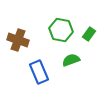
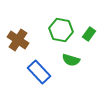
brown cross: rotated 15 degrees clockwise
green semicircle: rotated 144 degrees counterclockwise
blue rectangle: rotated 20 degrees counterclockwise
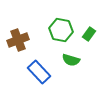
brown cross: rotated 35 degrees clockwise
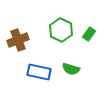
green hexagon: rotated 15 degrees clockwise
green semicircle: moved 9 px down
blue rectangle: rotated 35 degrees counterclockwise
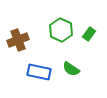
green semicircle: rotated 18 degrees clockwise
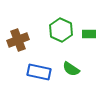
green rectangle: rotated 56 degrees clockwise
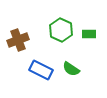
blue rectangle: moved 2 px right, 2 px up; rotated 15 degrees clockwise
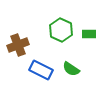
brown cross: moved 5 px down
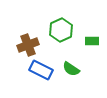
green hexagon: rotated 10 degrees clockwise
green rectangle: moved 3 px right, 7 px down
brown cross: moved 10 px right
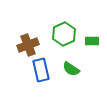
green hexagon: moved 3 px right, 4 px down
blue rectangle: rotated 50 degrees clockwise
